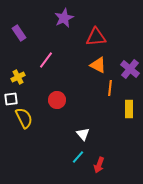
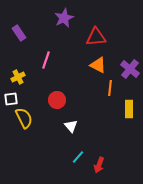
pink line: rotated 18 degrees counterclockwise
white triangle: moved 12 px left, 8 px up
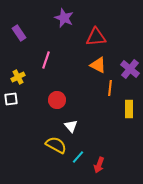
purple star: rotated 24 degrees counterclockwise
yellow semicircle: moved 32 px right, 27 px down; rotated 35 degrees counterclockwise
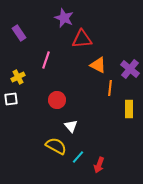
red triangle: moved 14 px left, 2 px down
yellow semicircle: moved 1 px down
